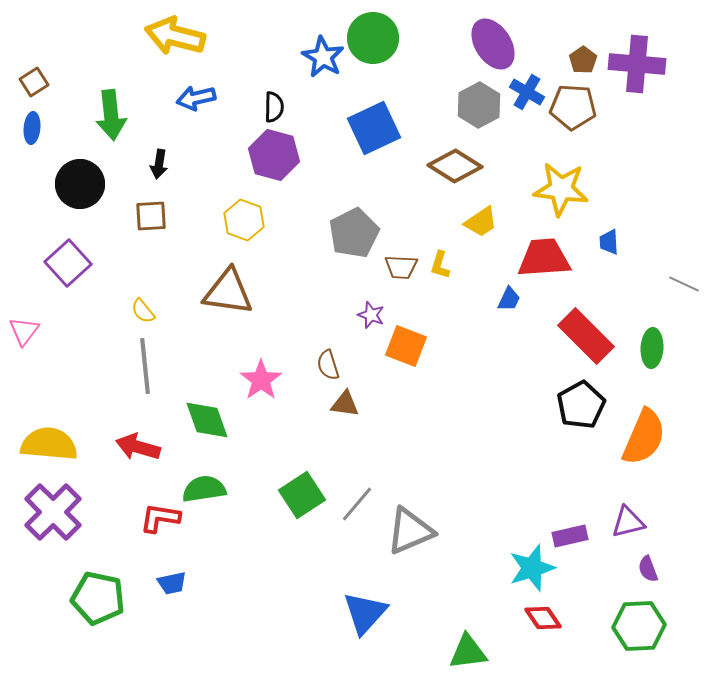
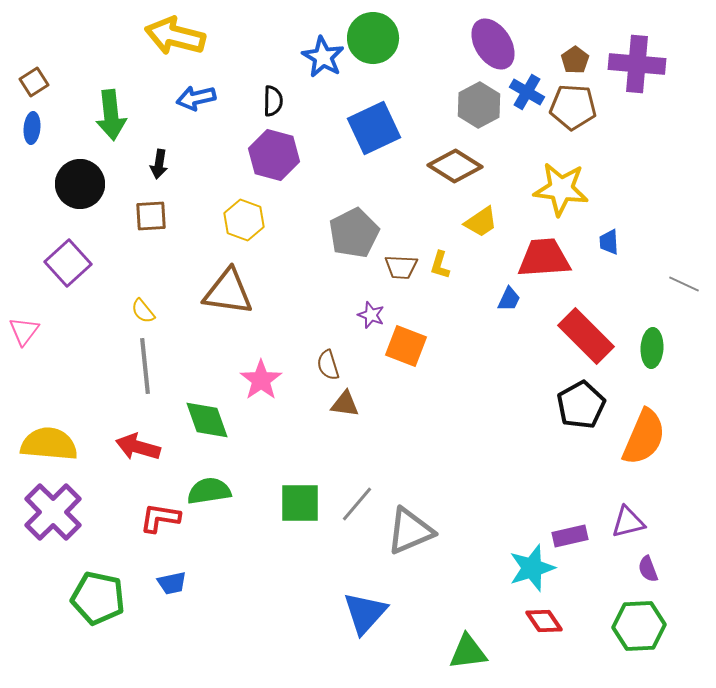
brown pentagon at (583, 60): moved 8 px left
black semicircle at (274, 107): moved 1 px left, 6 px up
green semicircle at (204, 489): moved 5 px right, 2 px down
green square at (302, 495): moved 2 px left, 8 px down; rotated 33 degrees clockwise
red diamond at (543, 618): moved 1 px right, 3 px down
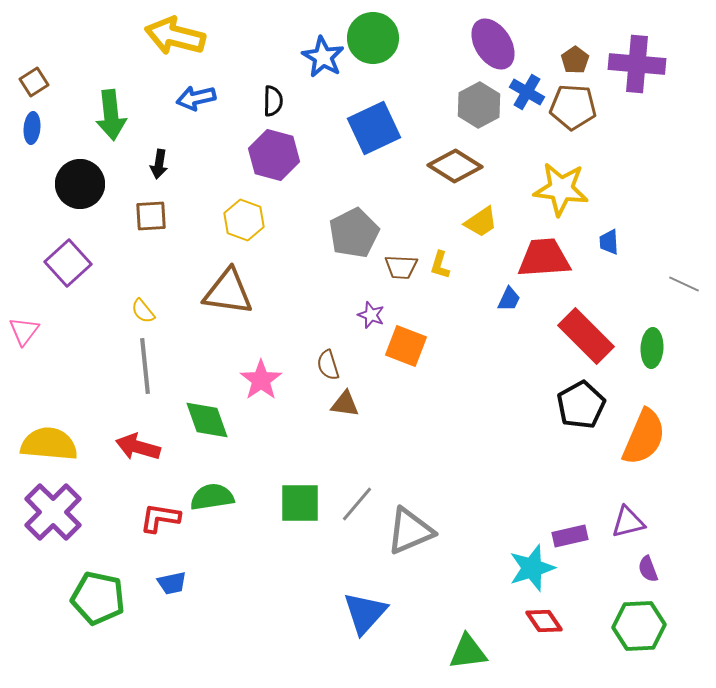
green semicircle at (209, 491): moved 3 px right, 6 px down
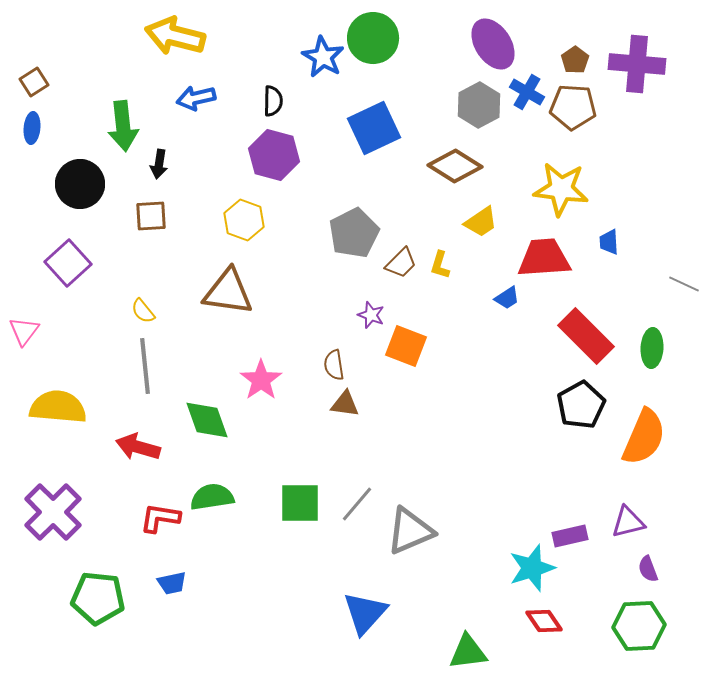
green arrow at (111, 115): moved 12 px right, 11 px down
brown trapezoid at (401, 267): moved 4 px up; rotated 48 degrees counterclockwise
blue trapezoid at (509, 299): moved 2 px left, 1 px up; rotated 32 degrees clockwise
brown semicircle at (328, 365): moved 6 px right; rotated 8 degrees clockwise
yellow semicircle at (49, 444): moved 9 px right, 37 px up
green pentagon at (98, 598): rotated 6 degrees counterclockwise
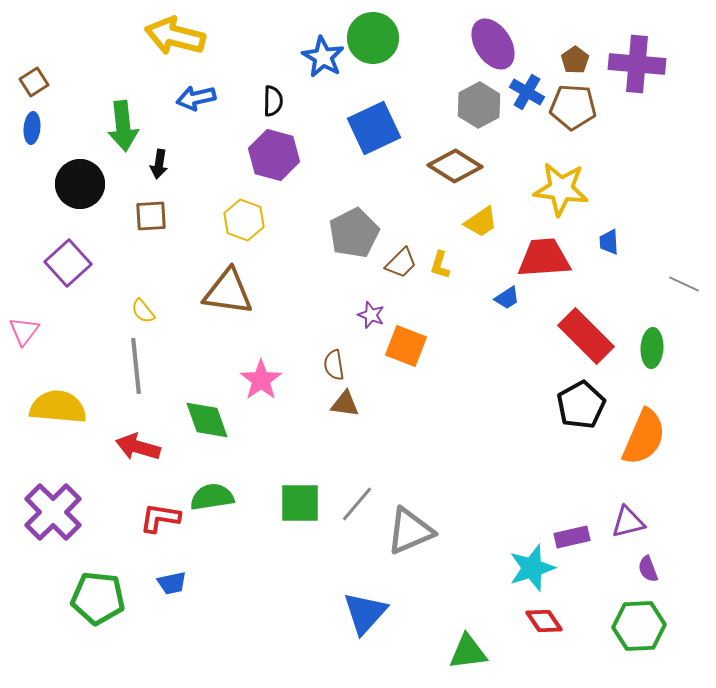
gray line at (145, 366): moved 9 px left
purple rectangle at (570, 536): moved 2 px right, 1 px down
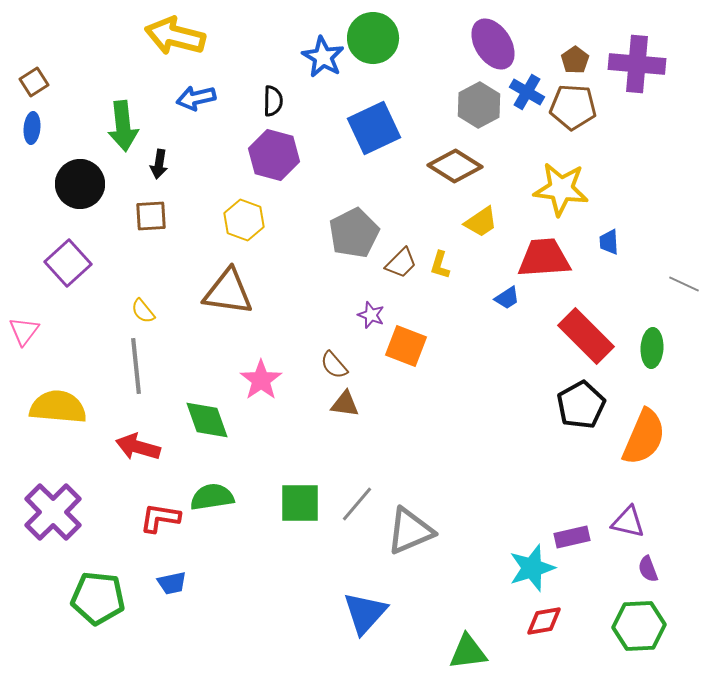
brown semicircle at (334, 365): rotated 32 degrees counterclockwise
purple triangle at (628, 522): rotated 27 degrees clockwise
red diamond at (544, 621): rotated 66 degrees counterclockwise
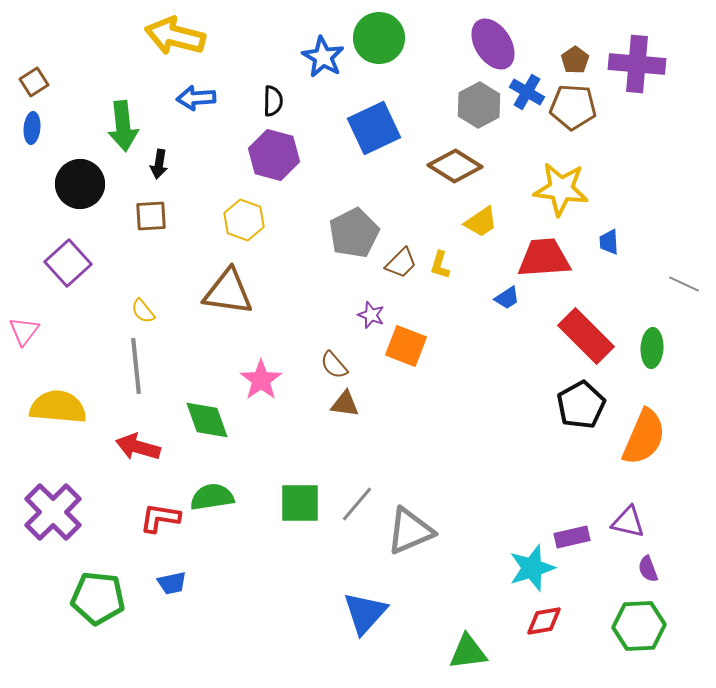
green circle at (373, 38): moved 6 px right
blue arrow at (196, 98): rotated 9 degrees clockwise
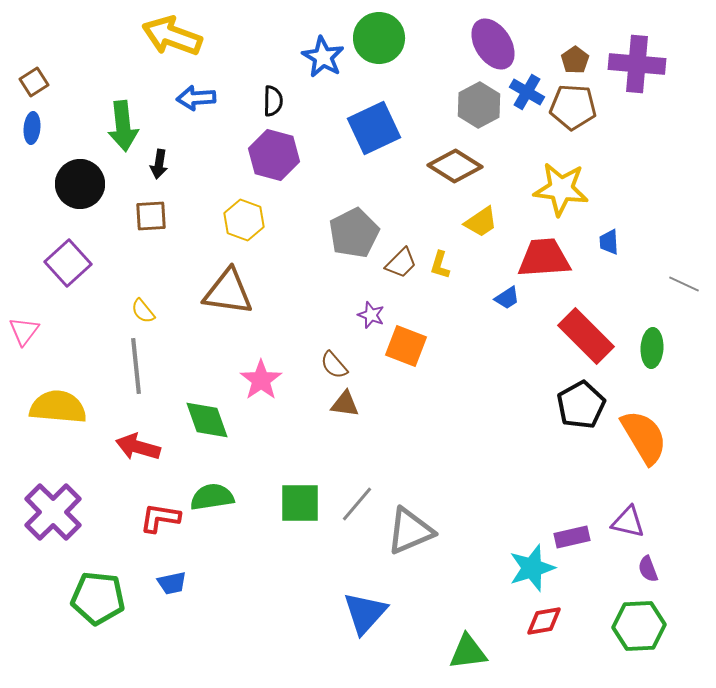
yellow arrow at (175, 36): moved 3 px left; rotated 6 degrees clockwise
orange semicircle at (644, 437): rotated 54 degrees counterclockwise
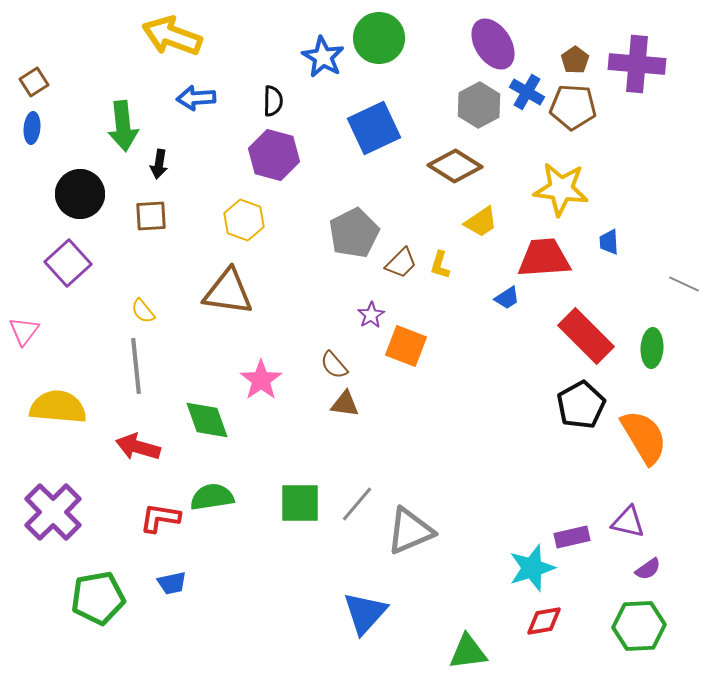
black circle at (80, 184): moved 10 px down
purple star at (371, 315): rotated 20 degrees clockwise
purple semicircle at (648, 569): rotated 104 degrees counterclockwise
green pentagon at (98, 598): rotated 16 degrees counterclockwise
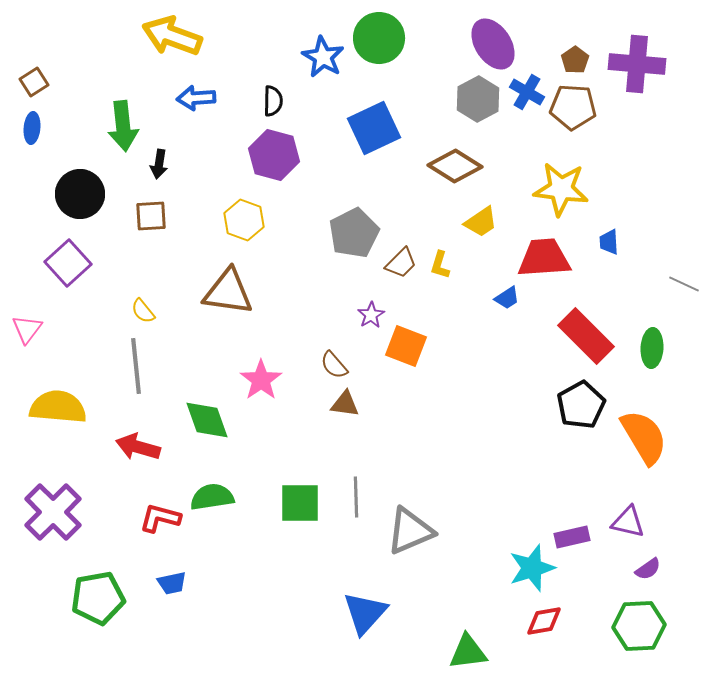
gray hexagon at (479, 105): moved 1 px left, 6 px up
pink triangle at (24, 331): moved 3 px right, 2 px up
gray line at (357, 504): moved 1 px left, 7 px up; rotated 42 degrees counterclockwise
red L-shape at (160, 518): rotated 6 degrees clockwise
